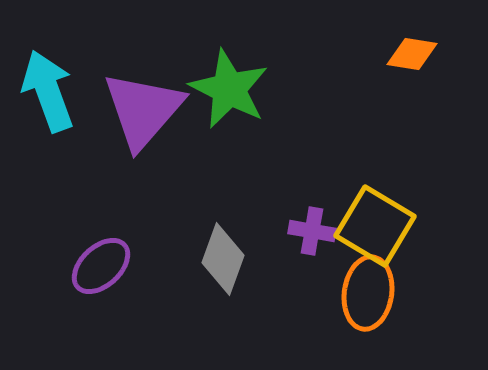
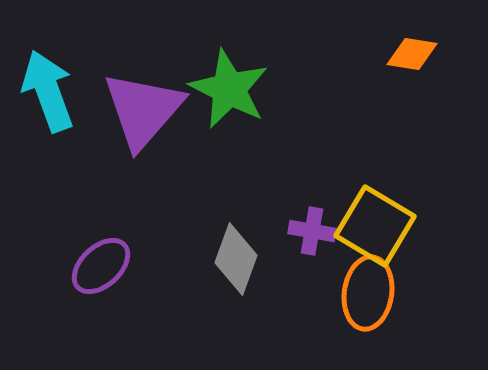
gray diamond: moved 13 px right
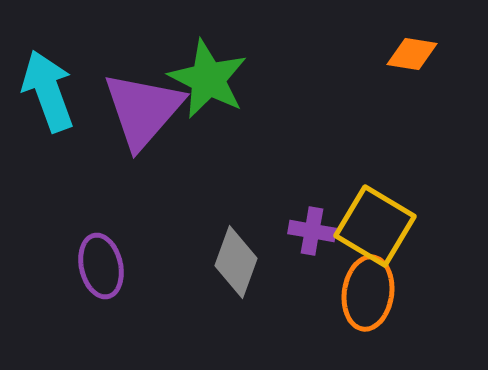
green star: moved 21 px left, 10 px up
gray diamond: moved 3 px down
purple ellipse: rotated 60 degrees counterclockwise
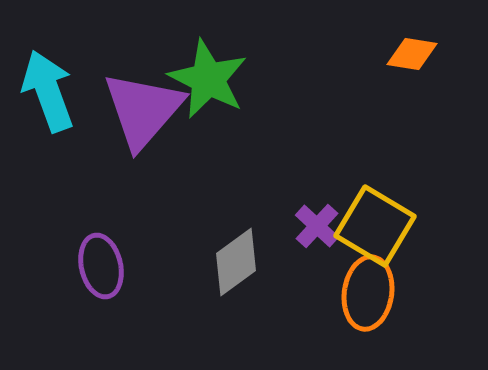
purple cross: moved 5 px right, 5 px up; rotated 33 degrees clockwise
gray diamond: rotated 34 degrees clockwise
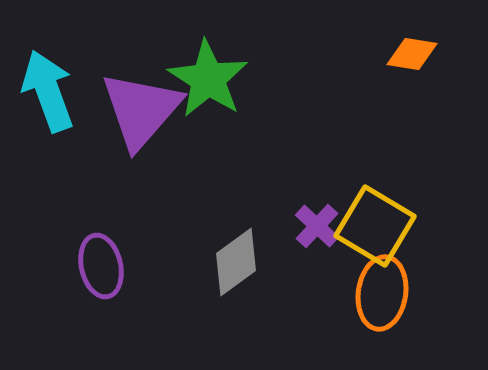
green star: rotated 6 degrees clockwise
purple triangle: moved 2 px left
orange ellipse: moved 14 px right
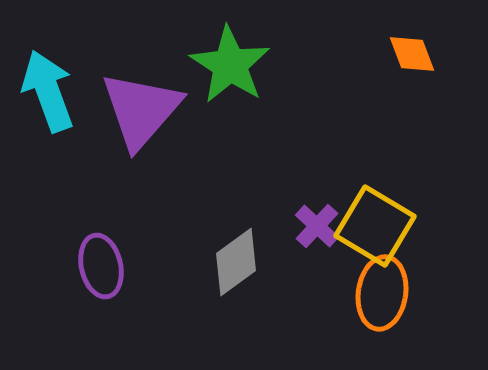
orange diamond: rotated 60 degrees clockwise
green star: moved 22 px right, 14 px up
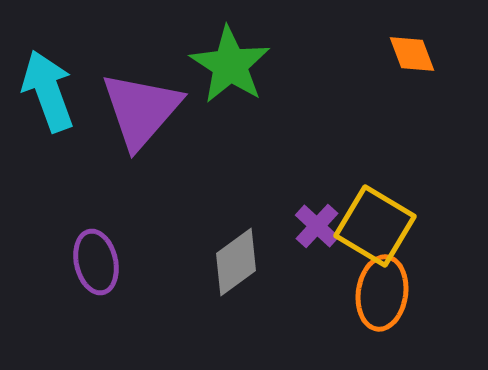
purple ellipse: moved 5 px left, 4 px up
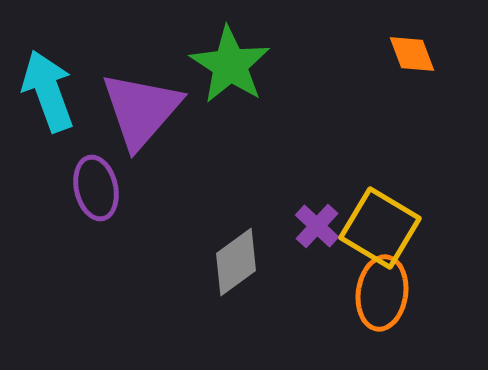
yellow square: moved 5 px right, 2 px down
purple ellipse: moved 74 px up
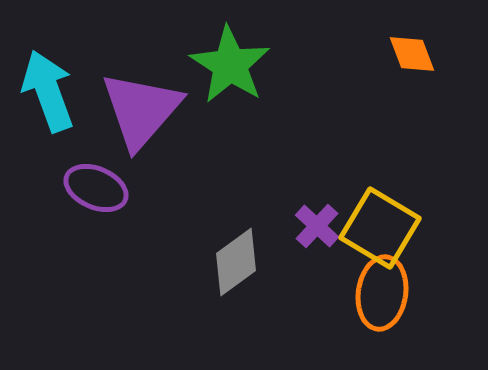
purple ellipse: rotated 54 degrees counterclockwise
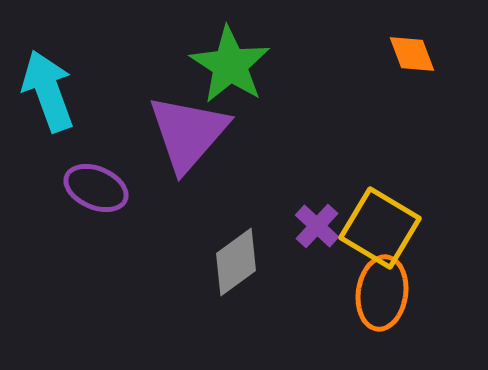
purple triangle: moved 47 px right, 23 px down
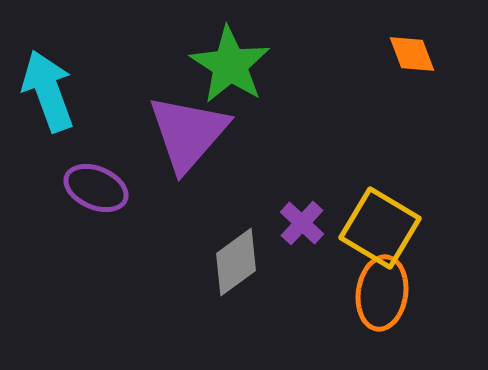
purple cross: moved 15 px left, 3 px up
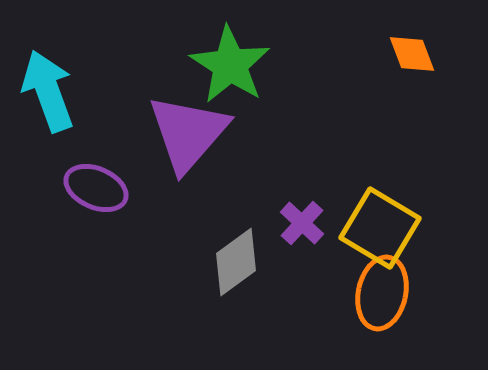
orange ellipse: rotated 4 degrees clockwise
